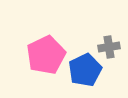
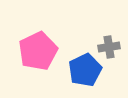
pink pentagon: moved 8 px left, 4 px up
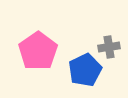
pink pentagon: rotated 9 degrees counterclockwise
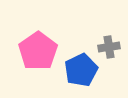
blue pentagon: moved 4 px left
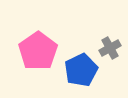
gray cross: moved 1 px right, 1 px down; rotated 20 degrees counterclockwise
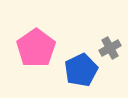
pink pentagon: moved 2 px left, 3 px up
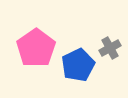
blue pentagon: moved 3 px left, 5 px up
